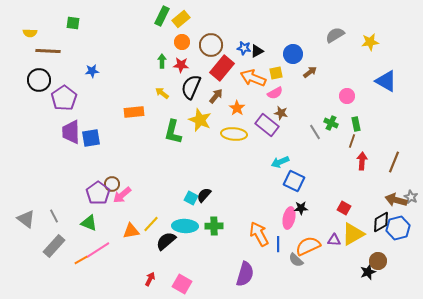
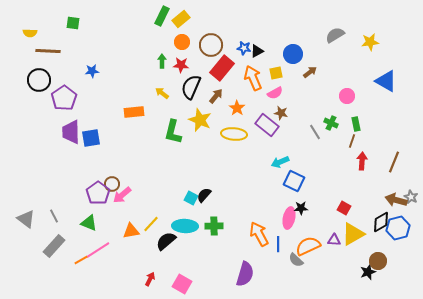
orange arrow at (253, 78): rotated 45 degrees clockwise
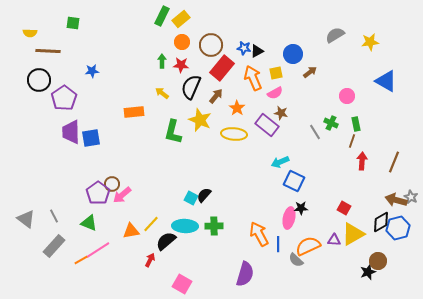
red arrow at (150, 279): moved 19 px up
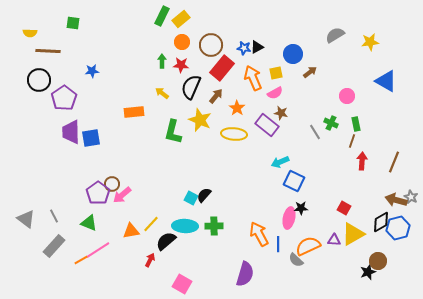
black triangle at (257, 51): moved 4 px up
